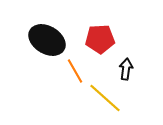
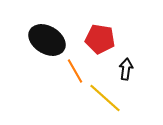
red pentagon: rotated 12 degrees clockwise
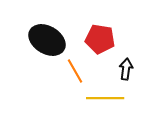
yellow line: rotated 42 degrees counterclockwise
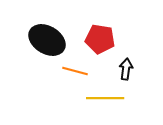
orange line: rotated 45 degrees counterclockwise
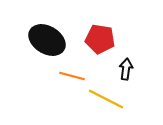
orange line: moved 3 px left, 5 px down
yellow line: moved 1 px right, 1 px down; rotated 27 degrees clockwise
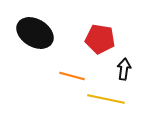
black ellipse: moved 12 px left, 7 px up
black arrow: moved 2 px left
yellow line: rotated 15 degrees counterclockwise
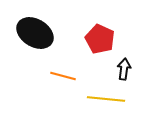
red pentagon: rotated 16 degrees clockwise
orange line: moved 9 px left
yellow line: rotated 6 degrees counterclockwise
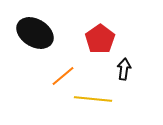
red pentagon: rotated 12 degrees clockwise
orange line: rotated 55 degrees counterclockwise
yellow line: moved 13 px left
